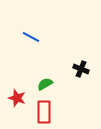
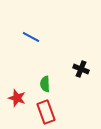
green semicircle: rotated 63 degrees counterclockwise
red rectangle: moved 2 px right; rotated 20 degrees counterclockwise
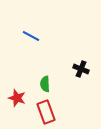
blue line: moved 1 px up
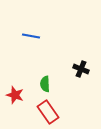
blue line: rotated 18 degrees counterclockwise
red star: moved 2 px left, 3 px up
red rectangle: moved 2 px right; rotated 15 degrees counterclockwise
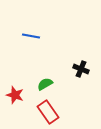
green semicircle: rotated 63 degrees clockwise
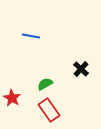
black cross: rotated 21 degrees clockwise
red star: moved 3 px left, 3 px down; rotated 12 degrees clockwise
red rectangle: moved 1 px right, 2 px up
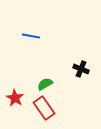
black cross: rotated 21 degrees counterclockwise
red star: moved 3 px right
red rectangle: moved 5 px left, 2 px up
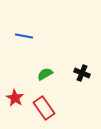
blue line: moved 7 px left
black cross: moved 1 px right, 4 px down
green semicircle: moved 10 px up
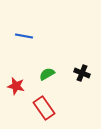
green semicircle: moved 2 px right
red star: moved 1 px right, 12 px up; rotated 18 degrees counterclockwise
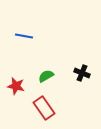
green semicircle: moved 1 px left, 2 px down
